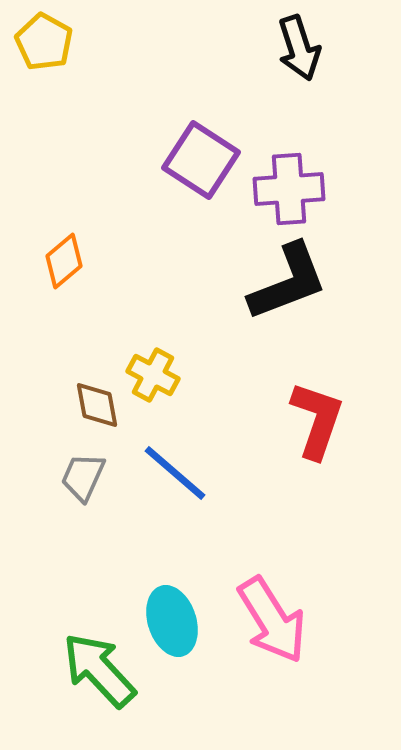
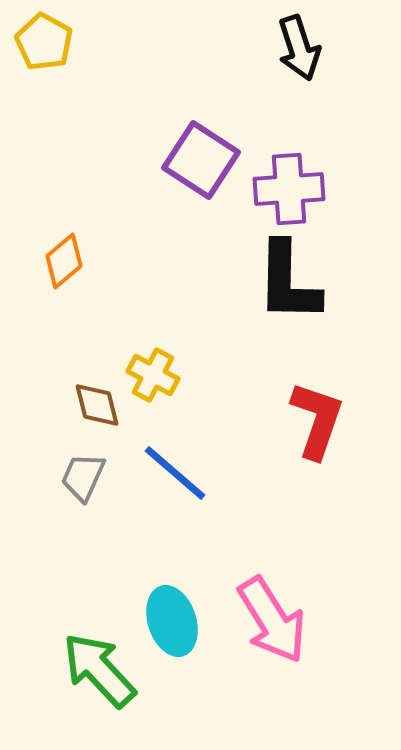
black L-shape: rotated 112 degrees clockwise
brown diamond: rotated 4 degrees counterclockwise
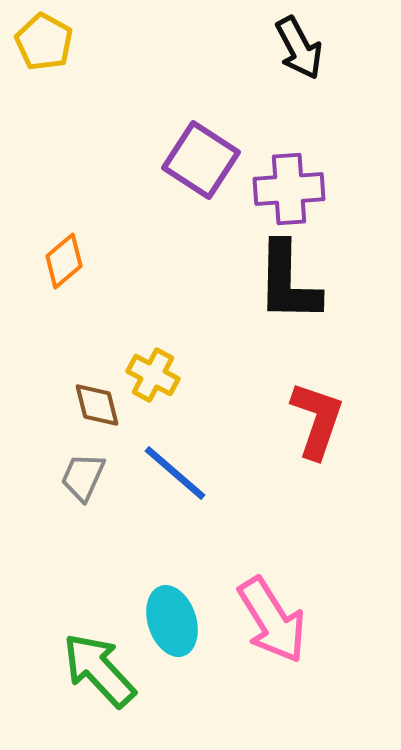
black arrow: rotated 10 degrees counterclockwise
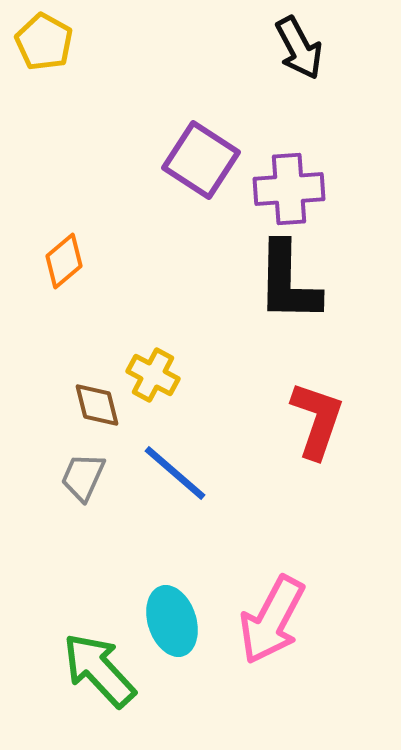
pink arrow: rotated 60 degrees clockwise
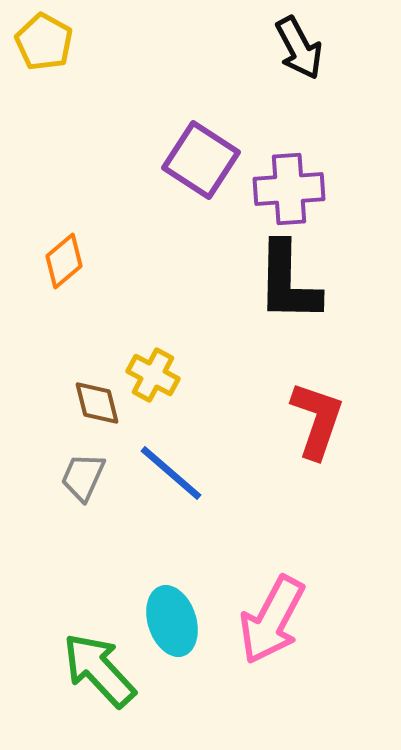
brown diamond: moved 2 px up
blue line: moved 4 px left
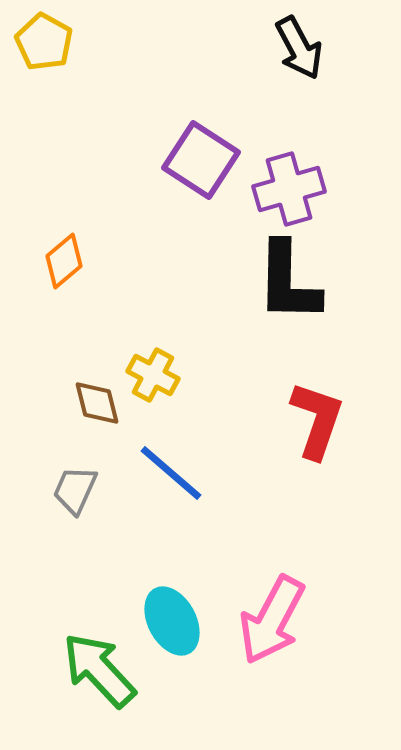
purple cross: rotated 12 degrees counterclockwise
gray trapezoid: moved 8 px left, 13 px down
cyan ellipse: rotated 10 degrees counterclockwise
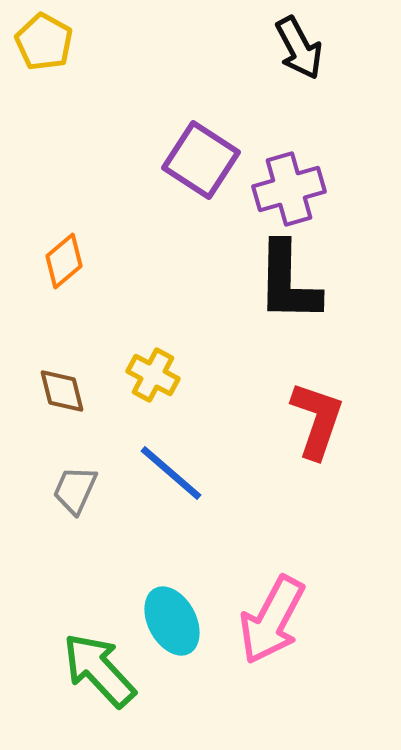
brown diamond: moved 35 px left, 12 px up
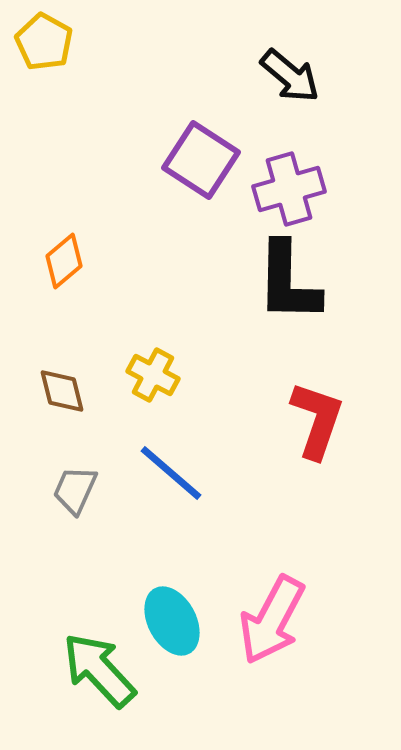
black arrow: moved 9 px left, 28 px down; rotated 22 degrees counterclockwise
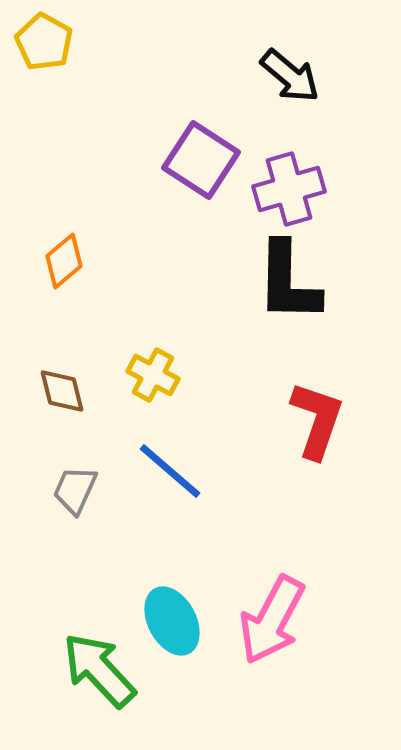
blue line: moved 1 px left, 2 px up
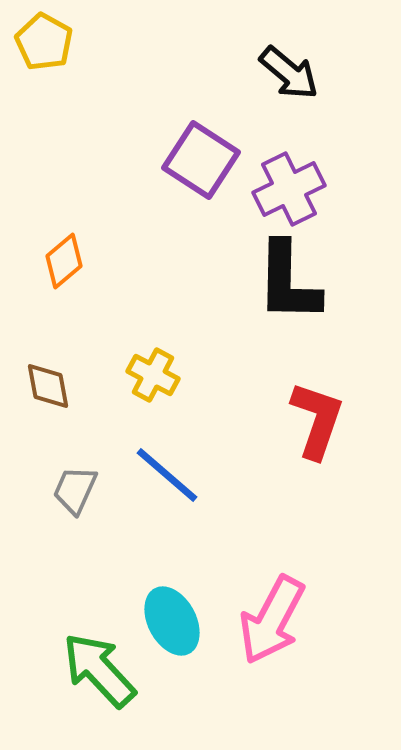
black arrow: moved 1 px left, 3 px up
purple cross: rotated 10 degrees counterclockwise
brown diamond: moved 14 px left, 5 px up; rotated 4 degrees clockwise
blue line: moved 3 px left, 4 px down
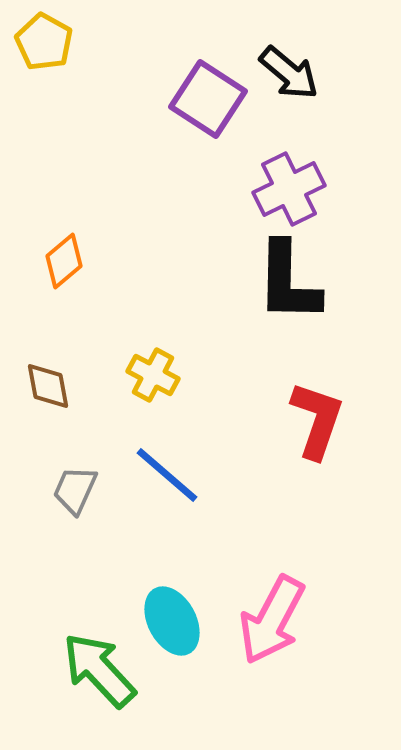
purple square: moved 7 px right, 61 px up
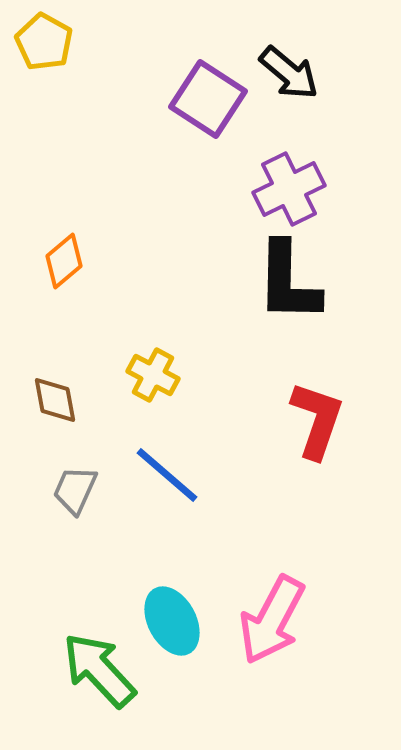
brown diamond: moved 7 px right, 14 px down
